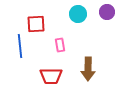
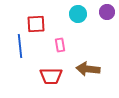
brown arrow: rotated 95 degrees clockwise
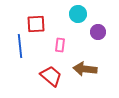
purple circle: moved 9 px left, 20 px down
pink rectangle: rotated 16 degrees clockwise
brown arrow: moved 3 px left
red trapezoid: rotated 140 degrees counterclockwise
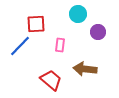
blue line: rotated 50 degrees clockwise
red trapezoid: moved 4 px down
